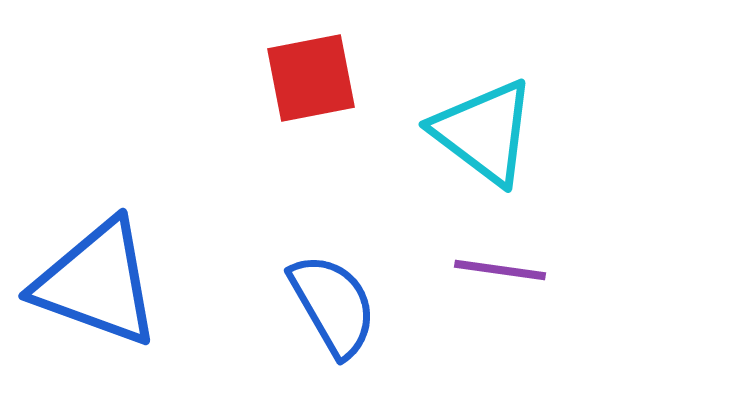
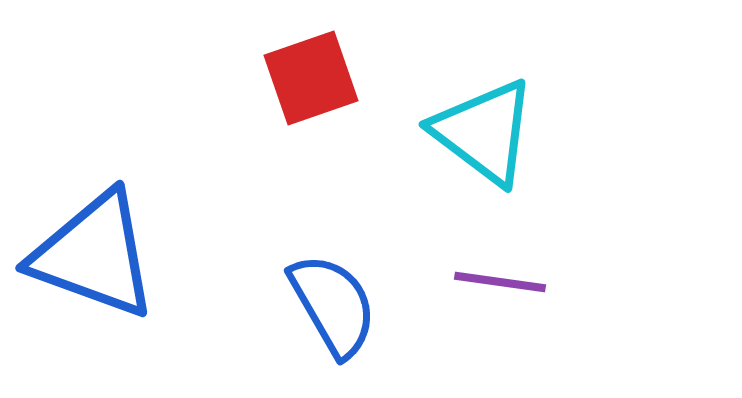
red square: rotated 8 degrees counterclockwise
purple line: moved 12 px down
blue triangle: moved 3 px left, 28 px up
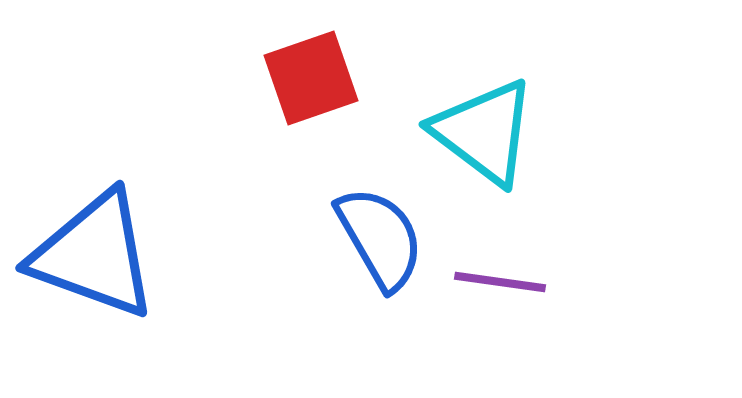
blue semicircle: moved 47 px right, 67 px up
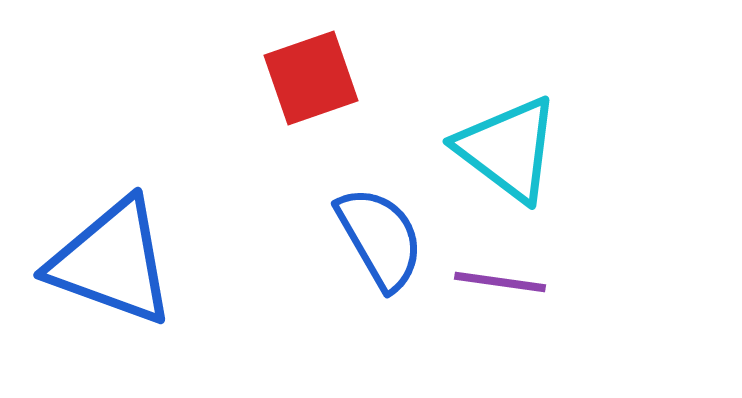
cyan triangle: moved 24 px right, 17 px down
blue triangle: moved 18 px right, 7 px down
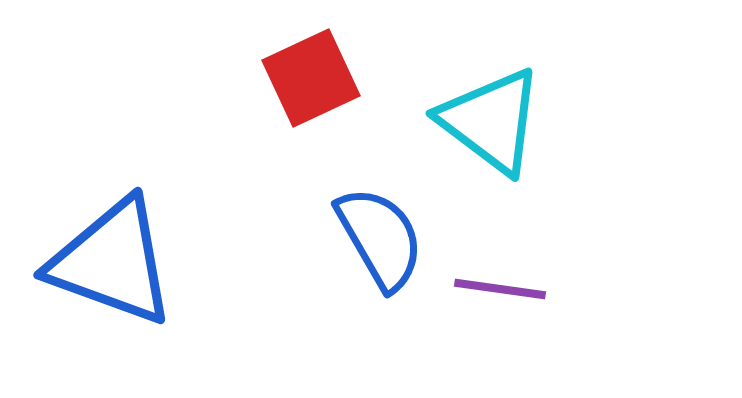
red square: rotated 6 degrees counterclockwise
cyan triangle: moved 17 px left, 28 px up
purple line: moved 7 px down
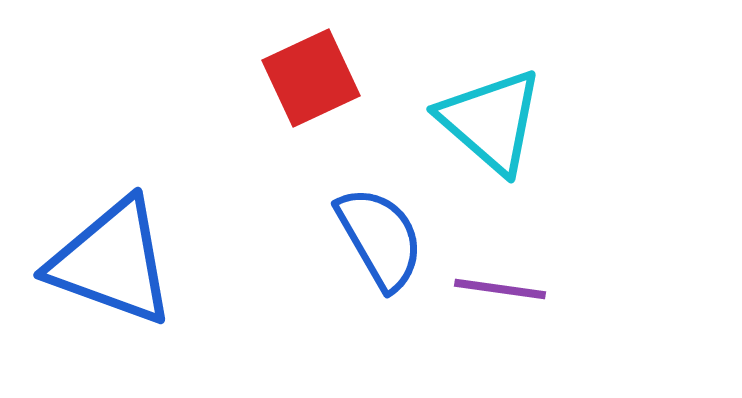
cyan triangle: rotated 4 degrees clockwise
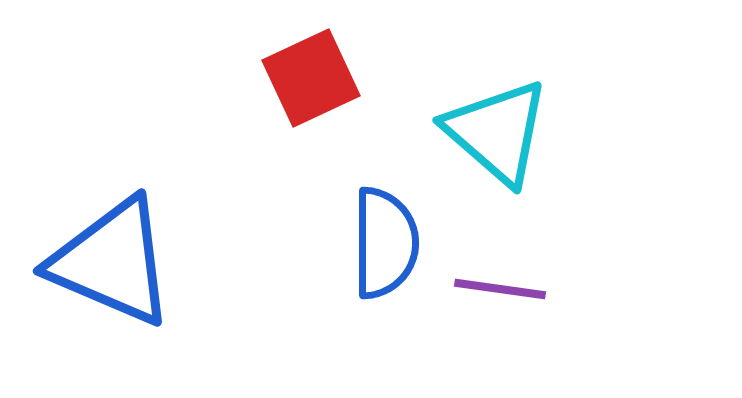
cyan triangle: moved 6 px right, 11 px down
blue semicircle: moved 5 px right, 5 px down; rotated 30 degrees clockwise
blue triangle: rotated 3 degrees clockwise
